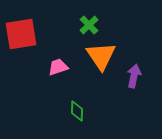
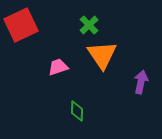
red square: moved 9 px up; rotated 16 degrees counterclockwise
orange triangle: moved 1 px right, 1 px up
purple arrow: moved 7 px right, 6 px down
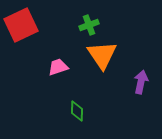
green cross: rotated 24 degrees clockwise
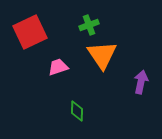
red square: moved 9 px right, 7 px down
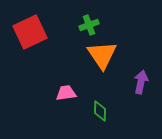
pink trapezoid: moved 8 px right, 26 px down; rotated 10 degrees clockwise
green diamond: moved 23 px right
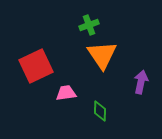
red square: moved 6 px right, 34 px down
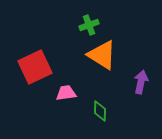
orange triangle: rotated 24 degrees counterclockwise
red square: moved 1 px left, 1 px down
